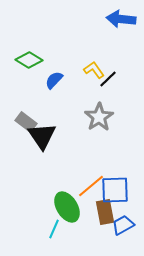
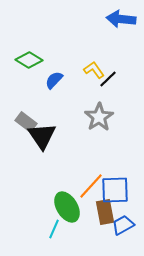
orange line: rotated 8 degrees counterclockwise
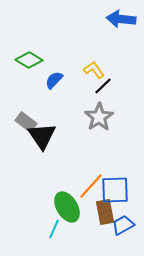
black line: moved 5 px left, 7 px down
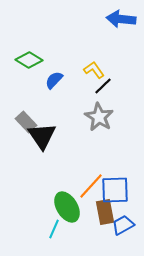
gray star: rotated 8 degrees counterclockwise
gray rectangle: rotated 10 degrees clockwise
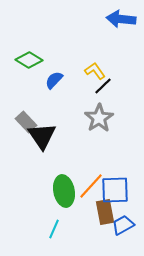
yellow L-shape: moved 1 px right, 1 px down
gray star: moved 1 px down; rotated 8 degrees clockwise
green ellipse: moved 3 px left, 16 px up; rotated 20 degrees clockwise
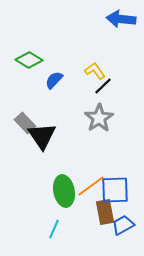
gray rectangle: moved 1 px left, 1 px down
orange line: rotated 12 degrees clockwise
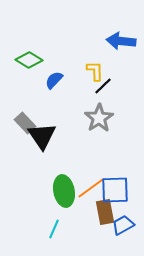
blue arrow: moved 22 px down
yellow L-shape: rotated 35 degrees clockwise
orange line: moved 2 px down
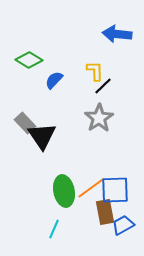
blue arrow: moved 4 px left, 7 px up
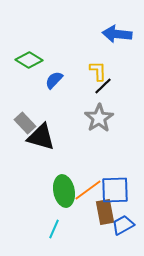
yellow L-shape: moved 3 px right
black triangle: moved 1 px left, 1 px down; rotated 40 degrees counterclockwise
orange line: moved 3 px left, 2 px down
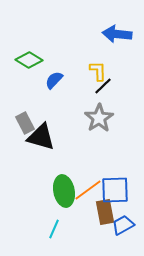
gray rectangle: rotated 15 degrees clockwise
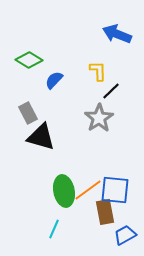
blue arrow: rotated 16 degrees clockwise
black line: moved 8 px right, 5 px down
gray rectangle: moved 3 px right, 10 px up
blue square: rotated 8 degrees clockwise
blue trapezoid: moved 2 px right, 10 px down
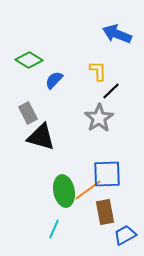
blue square: moved 8 px left, 16 px up; rotated 8 degrees counterclockwise
